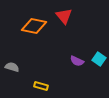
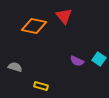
gray semicircle: moved 3 px right
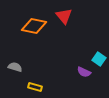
purple semicircle: moved 7 px right, 11 px down
yellow rectangle: moved 6 px left, 1 px down
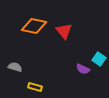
red triangle: moved 15 px down
purple semicircle: moved 1 px left, 3 px up
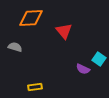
orange diamond: moved 3 px left, 8 px up; rotated 15 degrees counterclockwise
gray semicircle: moved 20 px up
yellow rectangle: rotated 24 degrees counterclockwise
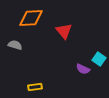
gray semicircle: moved 2 px up
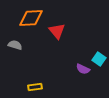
red triangle: moved 7 px left
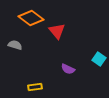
orange diamond: rotated 40 degrees clockwise
purple semicircle: moved 15 px left
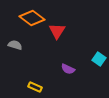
orange diamond: moved 1 px right
red triangle: rotated 12 degrees clockwise
yellow rectangle: rotated 32 degrees clockwise
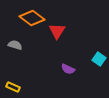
yellow rectangle: moved 22 px left
